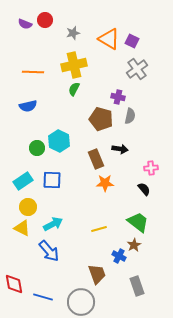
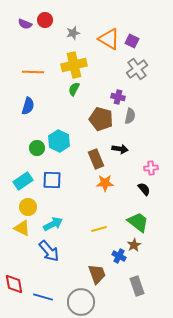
blue semicircle: rotated 60 degrees counterclockwise
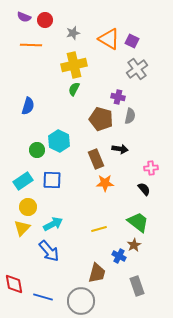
purple semicircle: moved 1 px left, 7 px up
orange line: moved 2 px left, 27 px up
green circle: moved 2 px down
yellow triangle: rotated 48 degrees clockwise
brown trapezoid: moved 1 px up; rotated 35 degrees clockwise
gray circle: moved 1 px up
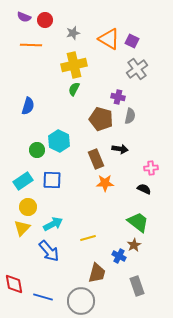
black semicircle: rotated 24 degrees counterclockwise
yellow line: moved 11 px left, 9 px down
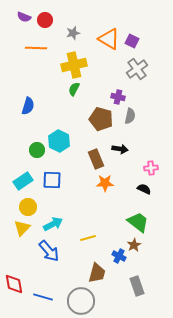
orange line: moved 5 px right, 3 px down
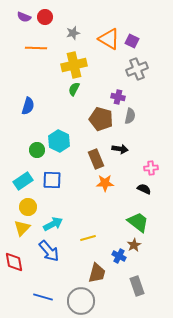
red circle: moved 3 px up
gray cross: rotated 15 degrees clockwise
red diamond: moved 22 px up
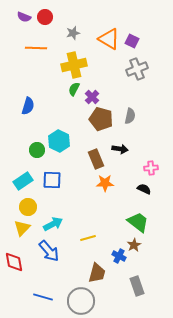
purple cross: moved 26 px left; rotated 32 degrees clockwise
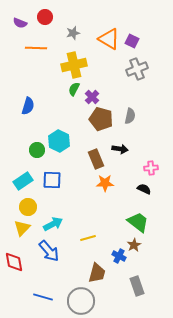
purple semicircle: moved 4 px left, 6 px down
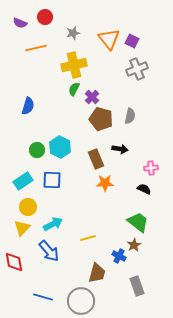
orange triangle: rotated 20 degrees clockwise
orange line: rotated 15 degrees counterclockwise
cyan hexagon: moved 1 px right, 6 px down
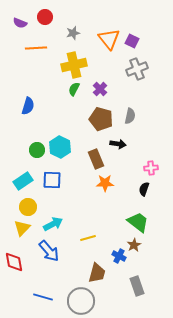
orange line: rotated 10 degrees clockwise
purple cross: moved 8 px right, 8 px up
black arrow: moved 2 px left, 5 px up
black semicircle: rotated 96 degrees counterclockwise
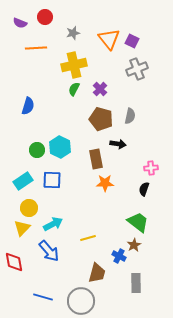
brown rectangle: rotated 12 degrees clockwise
yellow circle: moved 1 px right, 1 px down
gray rectangle: moved 1 px left, 3 px up; rotated 18 degrees clockwise
